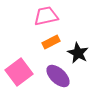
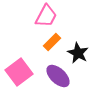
pink trapezoid: rotated 130 degrees clockwise
orange rectangle: moved 1 px right; rotated 18 degrees counterclockwise
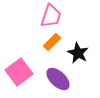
pink trapezoid: moved 5 px right; rotated 10 degrees counterclockwise
purple ellipse: moved 3 px down
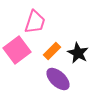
pink trapezoid: moved 16 px left, 6 px down
orange rectangle: moved 9 px down
pink square: moved 2 px left, 22 px up
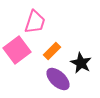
black star: moved 3 px right, 10 px down
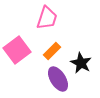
pink trapezoid: moved 12 px right, 4 px up
purple ellipse: rotated 15 degrees clockwise
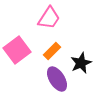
pink trapezoid: moved 2 px right; rotated 15 degrees clockwise
black star: rotated 20 degrees clockwise
purple ellipse: moved 1 px left
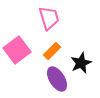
pink trapezoid: rotated 50 degrees counterclockwise
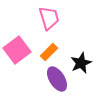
orange rectangle: moved 3 px left, 1 px down
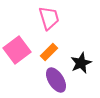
purple ellipse: moved 1 px left, 1 px down
